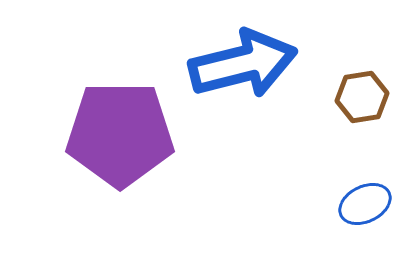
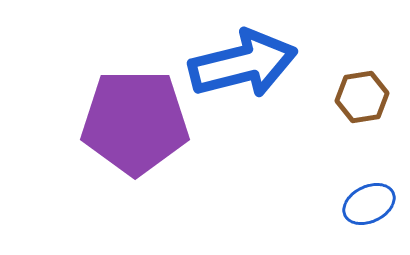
purple pentagon: moved 15 px right, 12 px up
blue ellipse: moved 4 px right
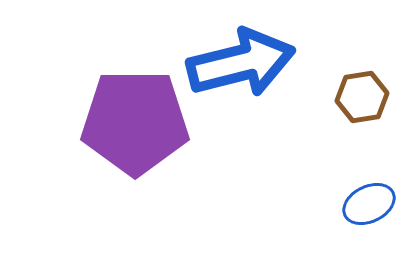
blue arrow: moved 2 px left, 1 px up
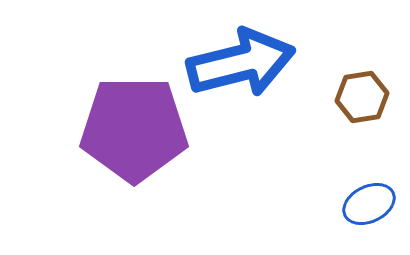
purple pentagon: moved 1 px left, 7 px down
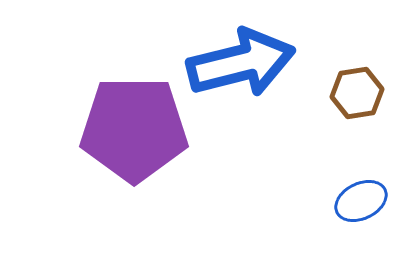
brown hexagon: moved 5 px left, 4 px up
blue ellipse: moved 8 px left, 3 px up
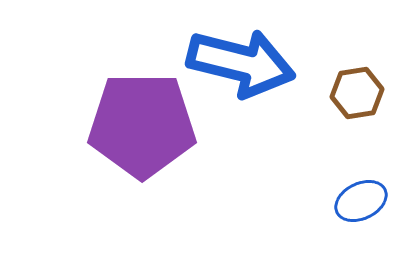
blue arrow: rotated 28 degrees clockwise
purple pentagon: moved 8 px right, 4 px up
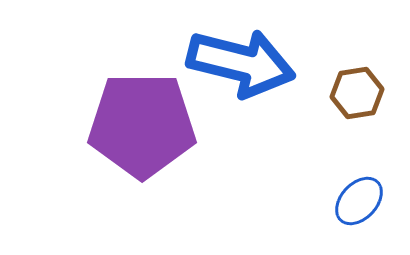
blue ellipse: moved 2 px left; rotated 21 degrees counterclockwise
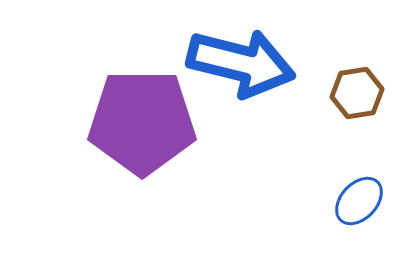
purple pentagon: moved 3 px up
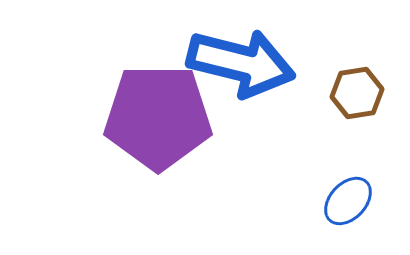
purple pentagon: moved 16 px right, 5 px up
blue ellipse: moved 11 px left
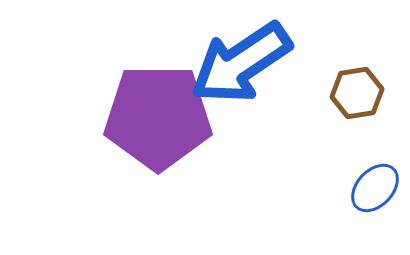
blue arrow: rotated 132 degrees clockwise
blue ellipse: moved 27 px right, 13 px up
